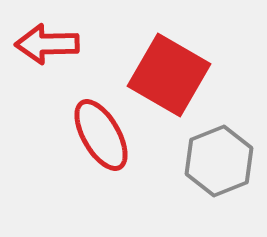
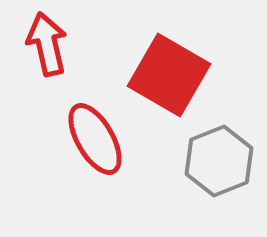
red arrow: rotated 78 degrees clockwise
red ellipse: moved 6 px left, 4 px down
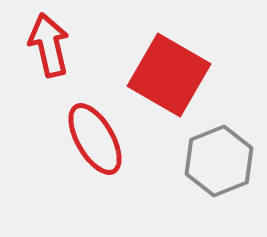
red arrow: moved 2 px right, 1 px down
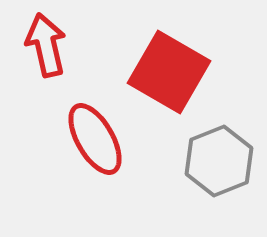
red arrow: moved 3 px left
red square: moved 3 px up
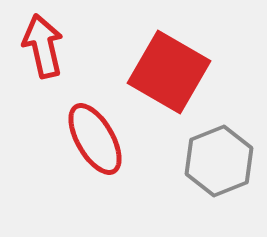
red arrow: moved 3 px left, 1 px down
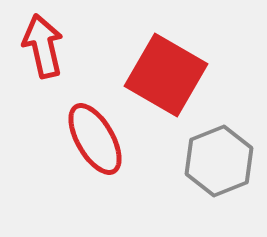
red square: moved 3 px left, 3 px down
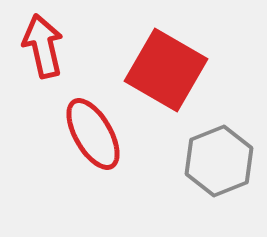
red square: moved 5 px up
red ellipse: moved 2 px left, 5 px up
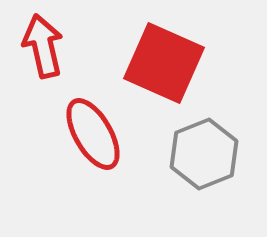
red square: moved 2 px left, 7 px up; rotated 6 degrees counterclockwise
gray hexagon: moved 15 px left, 7 px up
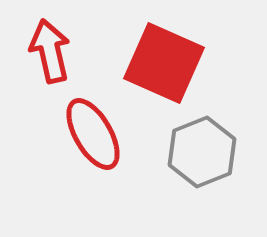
red arrow: moved 7 px right, 5 px down
gray hexagon: moved 2 px left, 2 px up
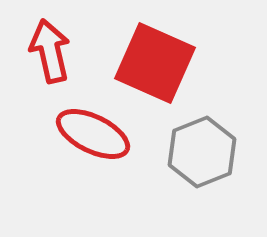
red square: moved 9 px left
red ellipse: rotated 34 degrees counterclockwise
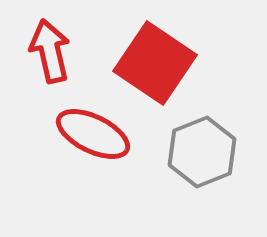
red square: rotated 10 degrees clockwise
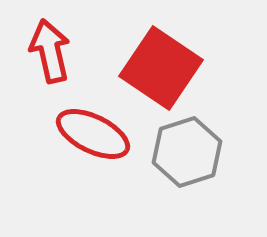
red square: moved 6 px right, 5 px down
gray hexagon: moved 15 px left; rotated 4 degrees clockwise
